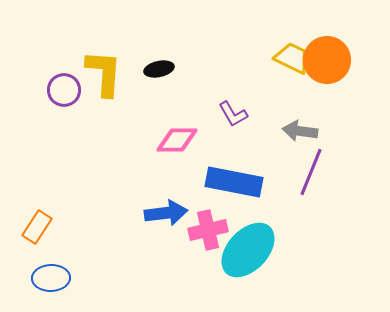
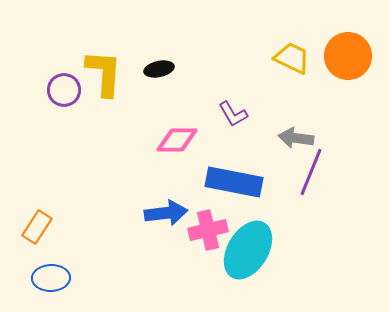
orange circle: moved 21 px right, 4 px up
gray arrow: moved 4 px left, 7 px down
cyan ellipse: rotated 12 degrees counterclockwise
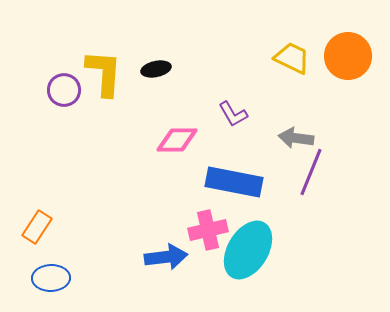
black ellipse: moved 3 px left
blue arrow: moved 44 px down
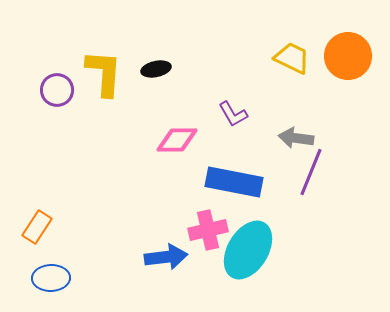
purple circle: moved 7 px left
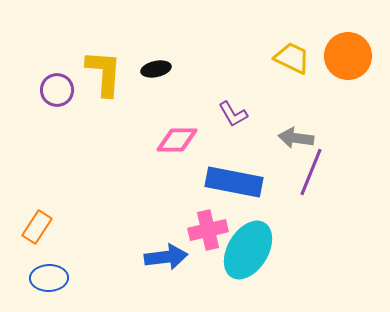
blue ellipse: moved 2 px left
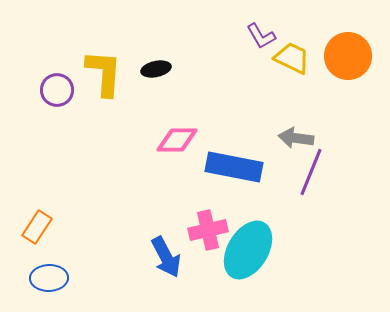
purple L-shape: moved 28 px right, 78 px up
blue rectangle: moved 15 px up
blue arrow: rotated 69 degrees clockwise
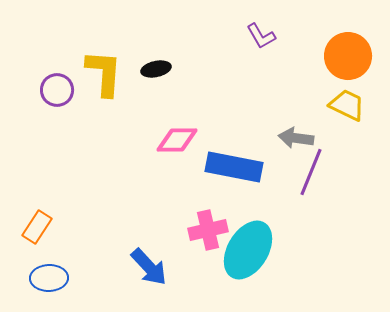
yellow trapezoid: moved 55 px right, 47 px down
blue arrow: moved 17 px left, 10 px down; rotated 15 degrees counterclockwise
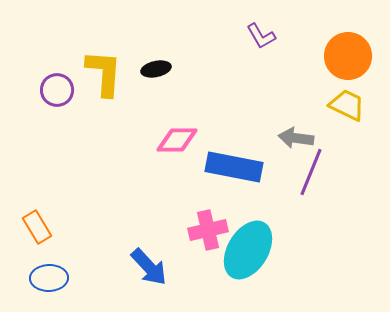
orange rectangle: rotated 64 degrees counterclockwise
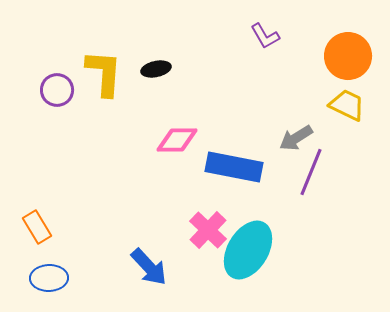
purple L-shape: moved 4 px right
gray arrow: rotated 40 degrees counterclockwise
pink cross: rotated 33 degrees counterclockwise
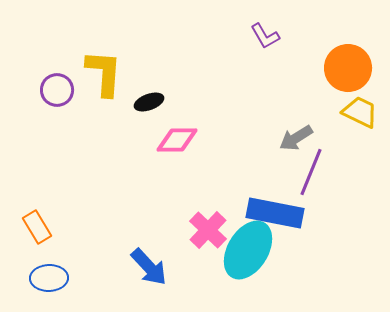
orange circle: moved 12 px down
black ellipse: moved 7 px left, 33 px down; rotated 8 degrees counterclockwise
yellow trapezoid: moved 13 px right, 7 px down
blue rectangle: moved 41 px right, 46 px down
